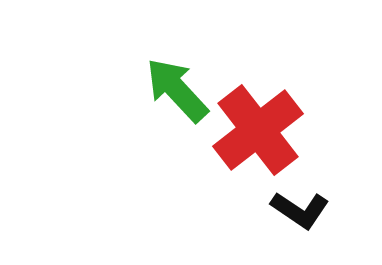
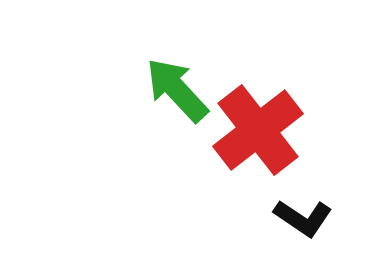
black L-shape: moved 3 px right, 8 px down
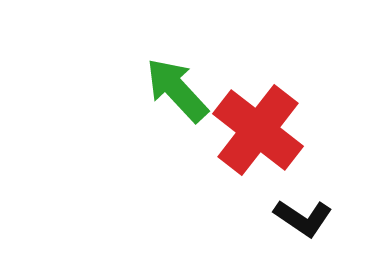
red cross: rotated 14 degrees counterclockwise
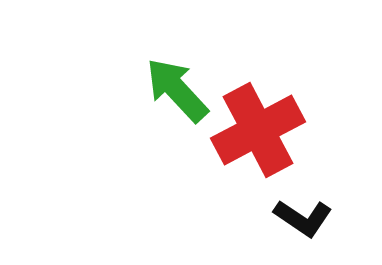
red cross: rotated 24 degrees clockwise
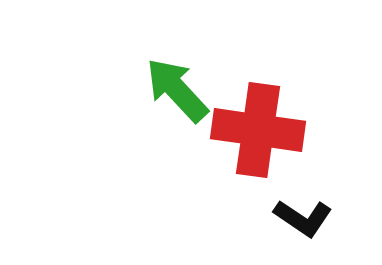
red cross: rotated 36 degrees clockwise
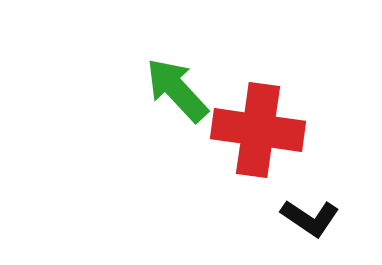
black L-shape: moved 7 px right
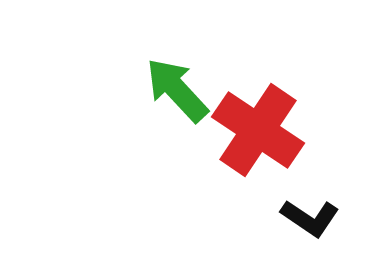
red cross: rotated 26 degrees clockwise
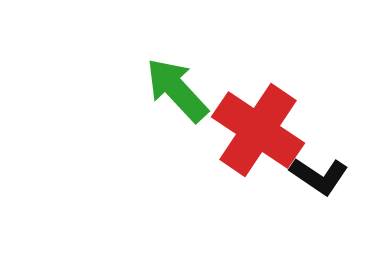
black L-shape: moved 9 px right, 42 px up
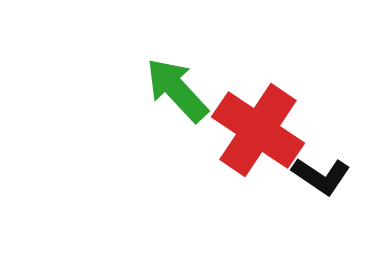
black L-shape: moved 2 px right
